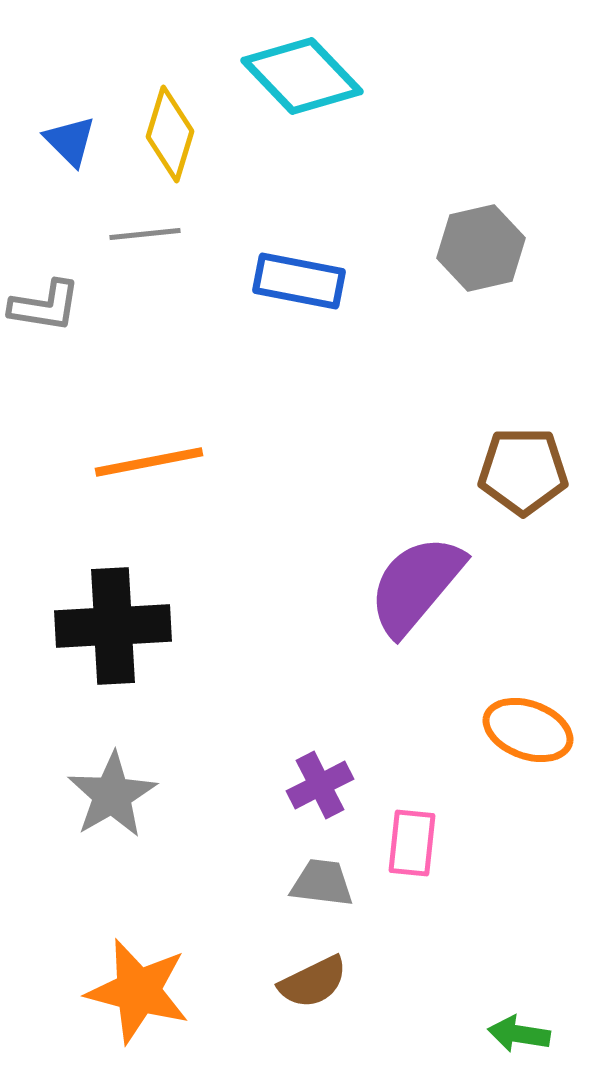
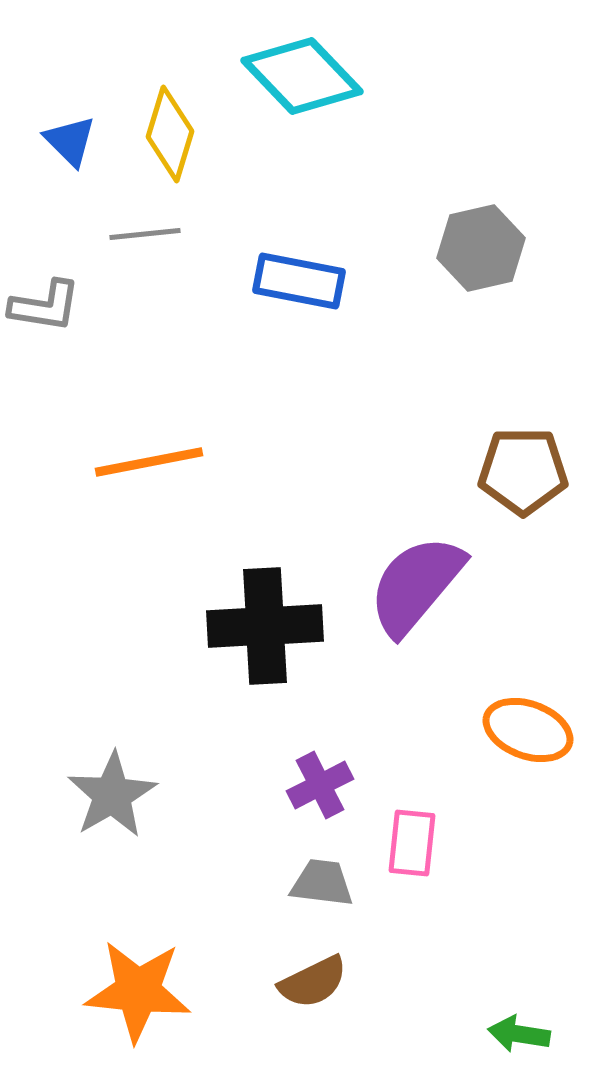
black cross: moved 152 px right
orange star: rotated 9 degrees counterclockwise
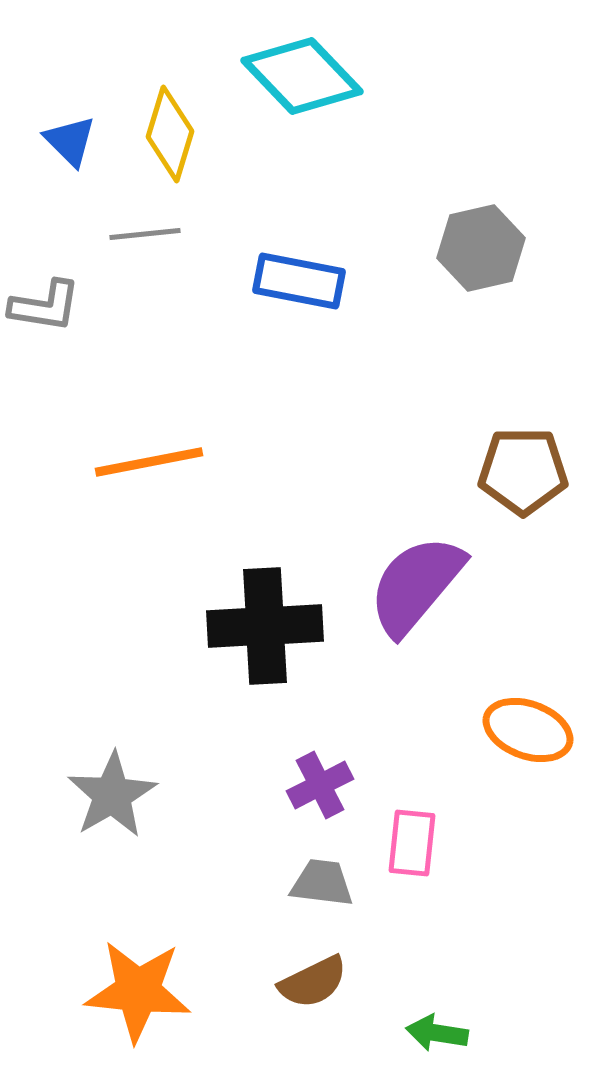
green arrow: moved 82 px left, 1 px up
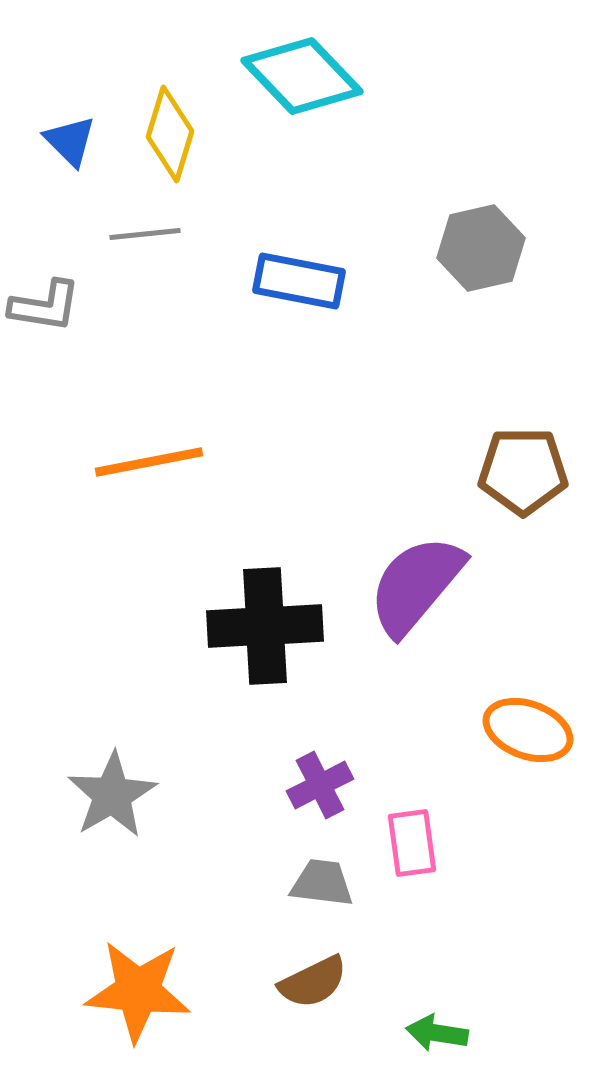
pink rectangle: rotated 14 degrees counterclockwise
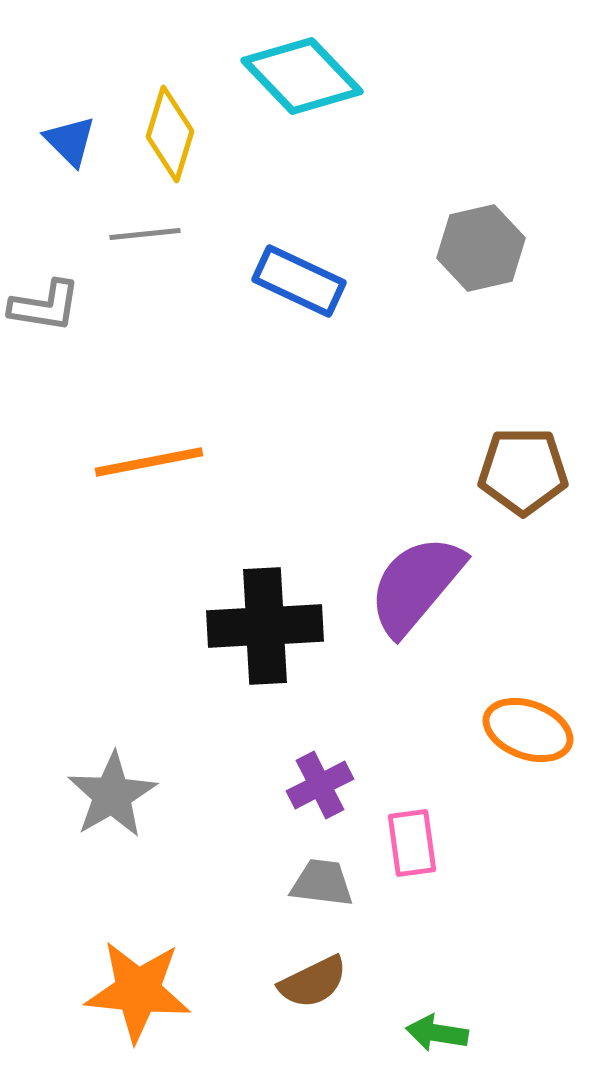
blue rectangle: rotated 14 degrees clockwise
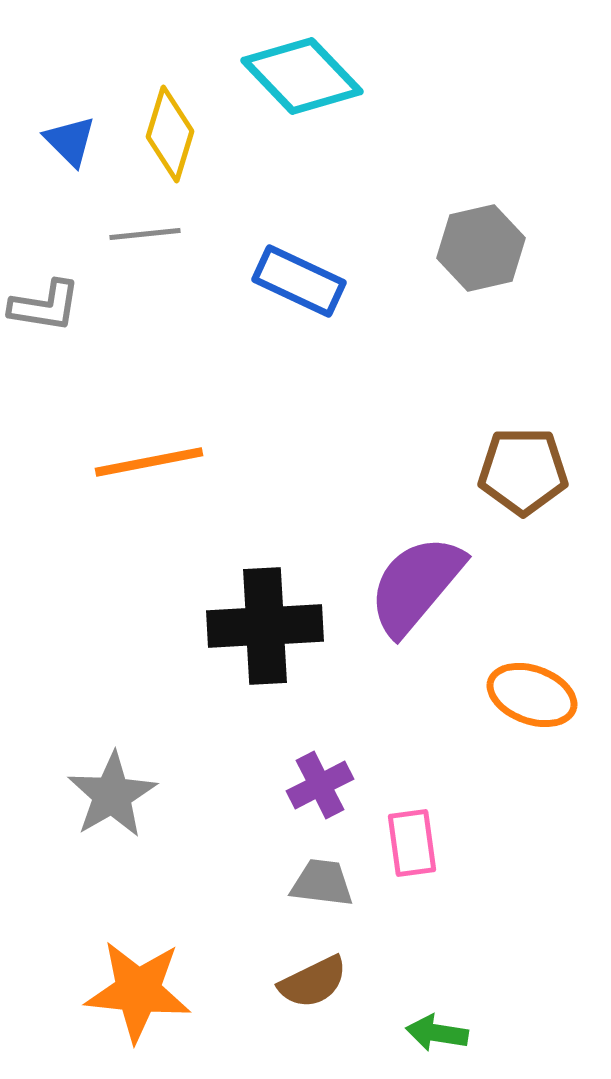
orange ellipse: moved 4 px right, 35 px up
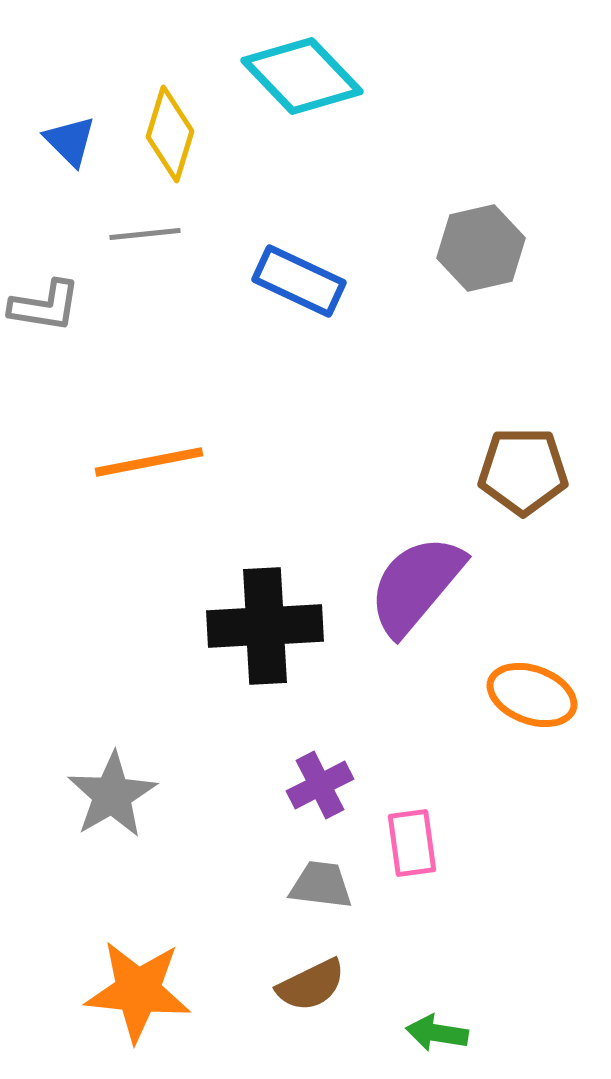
gray trapezoid: moved 1 px left, 2 px down
brown semicircle: moved 2 px left, 3 px down
